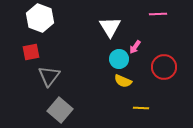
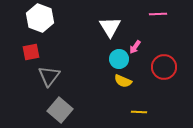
yellow line: moved 2 px left, 4 px down
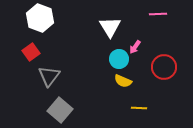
red square: rotated 24 degrees counterclockwise
yellow line: moved 4 px up
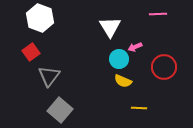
pink arrow: rotated 32 degrees clockwise
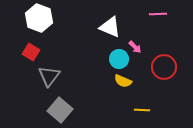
white hexagon: moved 1 px left
white triangle: rotated 35 degrees counterclockwise
pink arrow: rotated 112 degrees counterclockwise
red square: rotated 24 degrees counterclockwise
yellow line: moved 3 px right, 2 px down
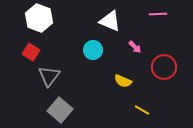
white triangle: moved 6 px up
cyan circle: moved 26 px left, 9 px up
yellow line: rotated 28 degrees clockwise
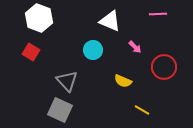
gray triangle: moved 18 px right, 5 px down; rotated 20 degrees counterclockwise
gray square: rotated 15 degrees counterclockwise
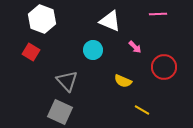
white hexagon: moved 3 px right, 1 px down
gray square: moved 2 px down
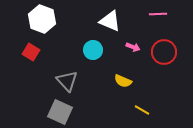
pink arrow: moved 2 px left; rotated 24 degrees counterclockwise
red circle: moved 15 px up
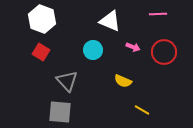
red square: moved 10 px right
gray square: rotated 20 degrees counterclockwise
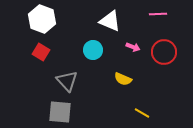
yellow semicircle: moved 2 px up
yellow line: moved 3 px down
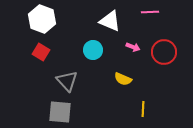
pink line: moved 8 px left, 2 px up
yellow line: moved 1 px right, 4 px up; rotated 63 degrees clockwise
